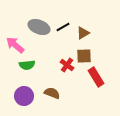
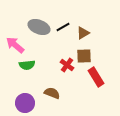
purple circle: moved 1 px right, 7 px down
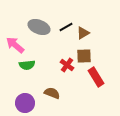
black line: moved 3 px right
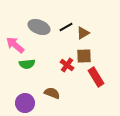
green semicircle: moved 1 px up
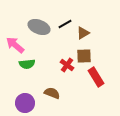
black line: moved 1 px left, 3 px up
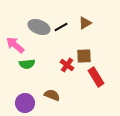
black line: moved 4 px left, 3 px down
brown triangle: moved 2 px right, 10 px up
brown semicircle: moved 2 px down
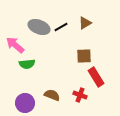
red cross: moved 13 px right, 30 px down; rotated 16 degrees counterclockwise
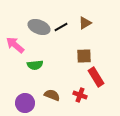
green semicircle: moved 8 px right, 1 px down
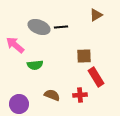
brown triangle: moved 11 px right, 8 px up
black line: rotated 24 degrees clockwise
red cross: rotated 24 degrees counterclockwise
purple circle: moved 6 px left, 1 px down
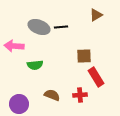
pink arrow: moved 1 px left, 1 px down; rotated 36 degrees counterclockwise
